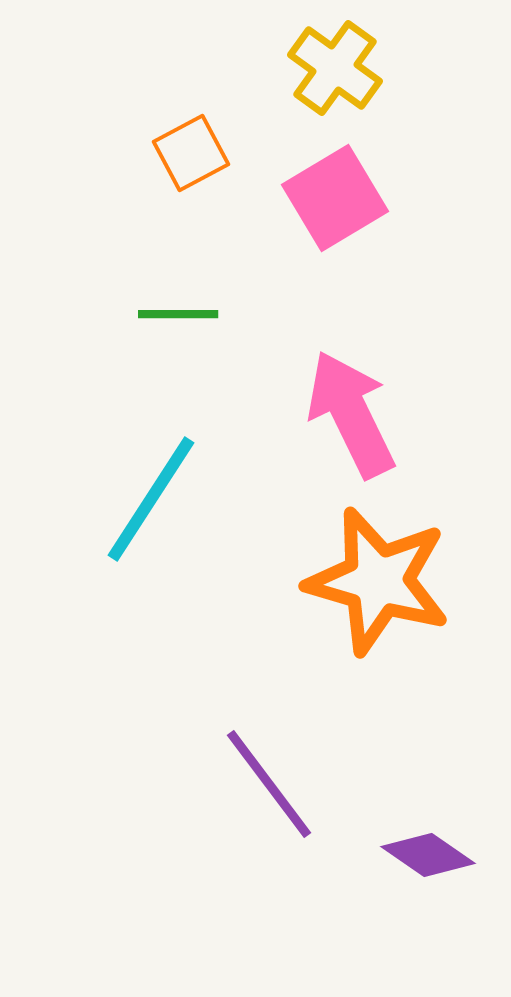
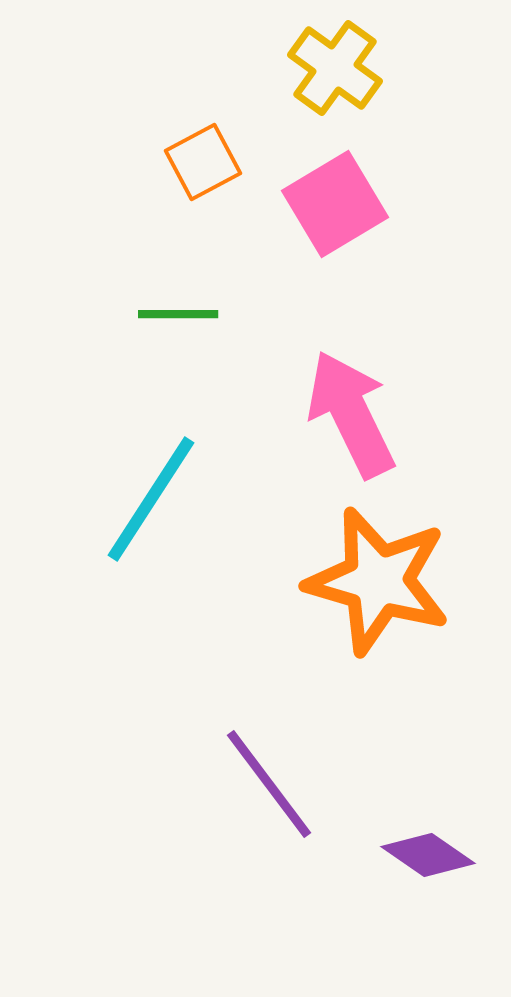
orange square: moved 12 px right, 9 px down
pink square: moved 6 px down
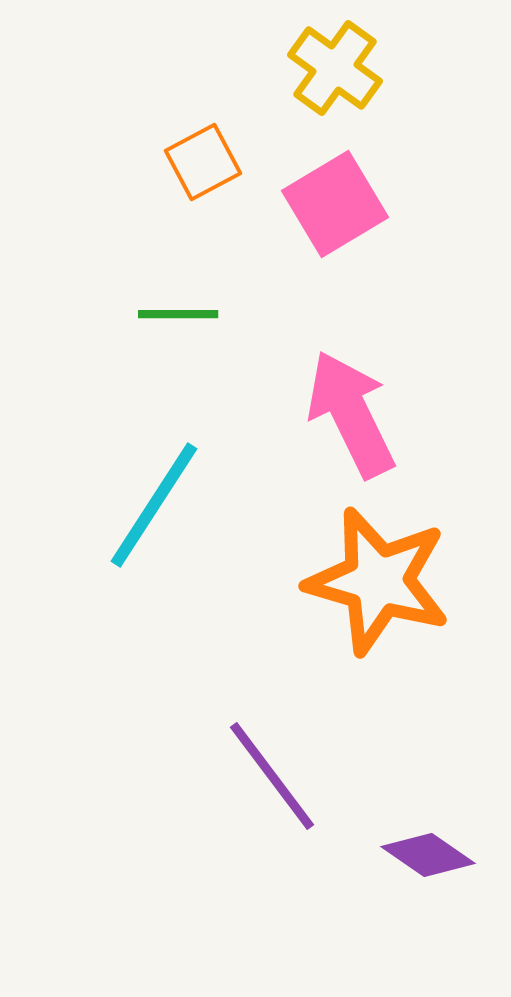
cyan line: moved 3 px right, 6 px down
purple line: moved 3 px right, 8 px up
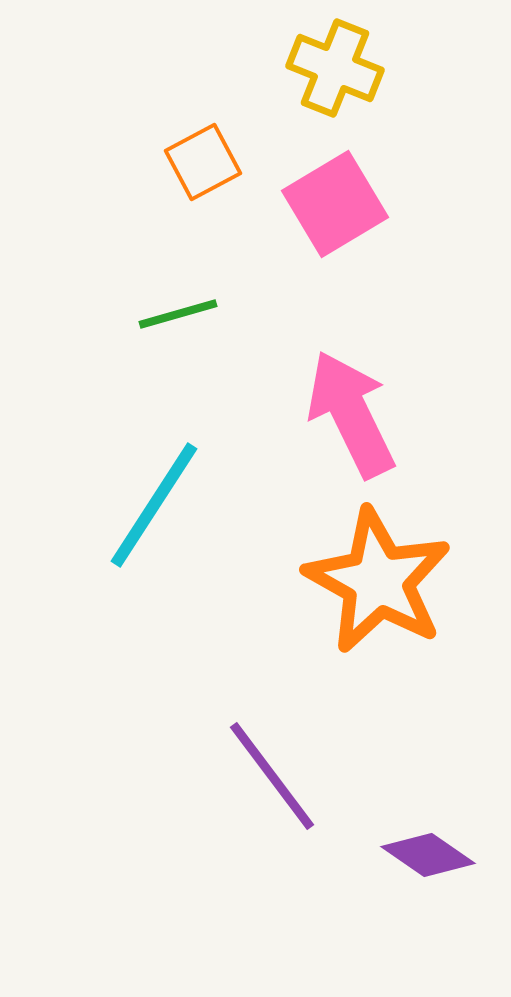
yellow cross: rotated 14 degrees counterclockwise
green line: rotated 16 degrees counterclockwise
orange star: rotated 13 degrees clockwise
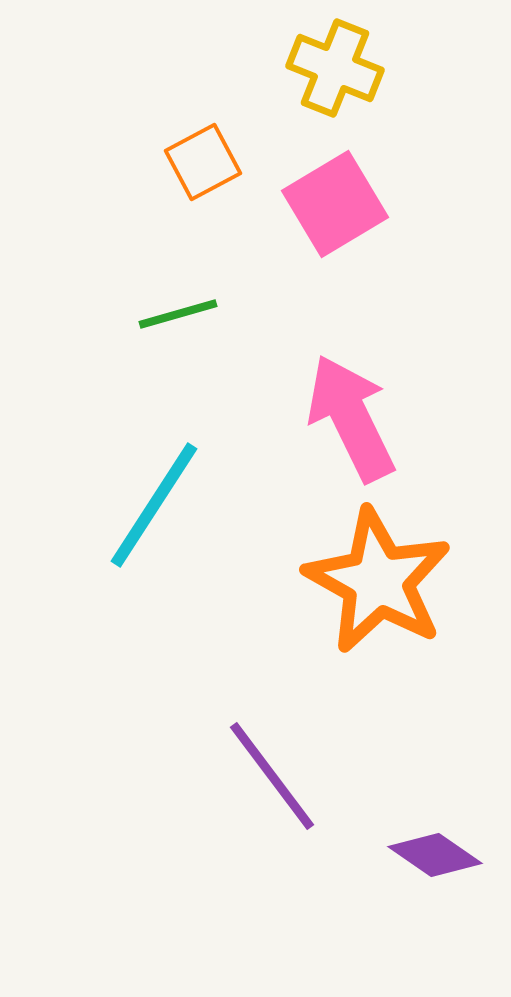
pink arrow: moved 4 px down
purple diamond: moved 7 px right
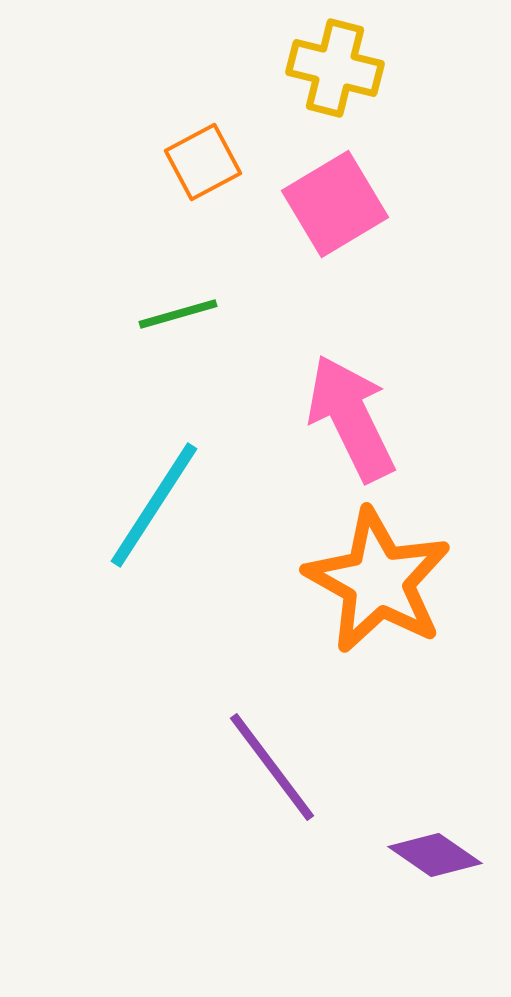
yellow cross: rotated 8 degrees counterclockwise
purple line: moved 9 px up
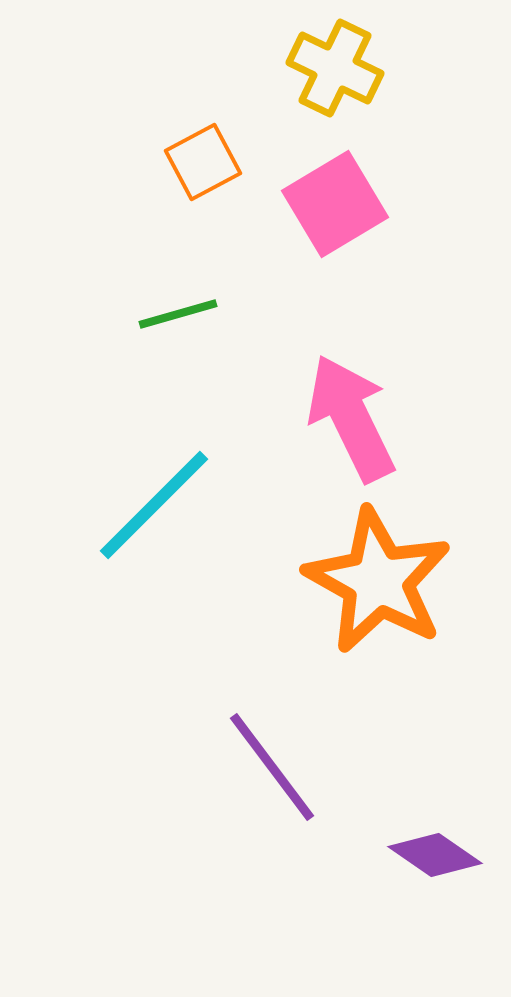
yellow cross: rotated 12 degrees clockwise
cyan line: rotated 12 degrees clockwise
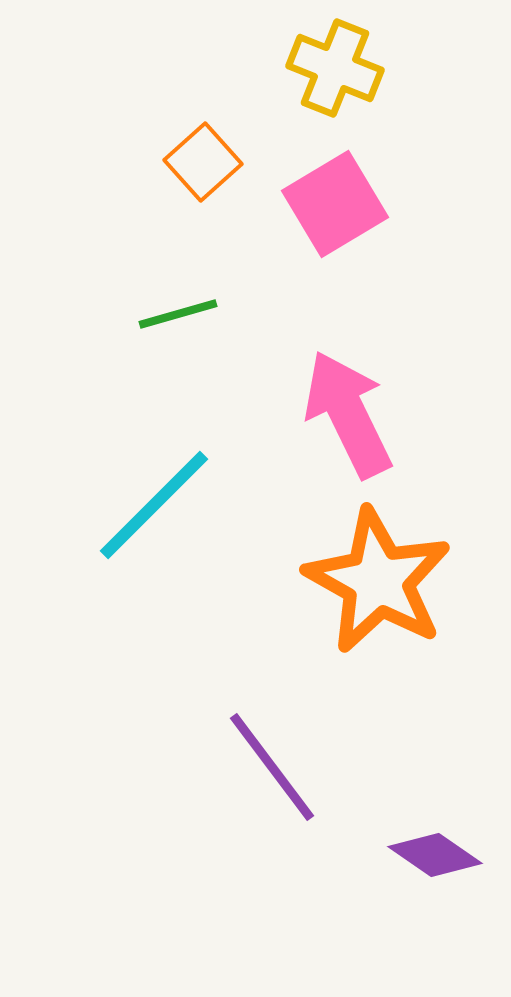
yellow cross: rotated 4 degrees counterclockwise
orange square: rotated 14 degrees counterclockwise
pink arrow: moved 3 px left, 4 px up
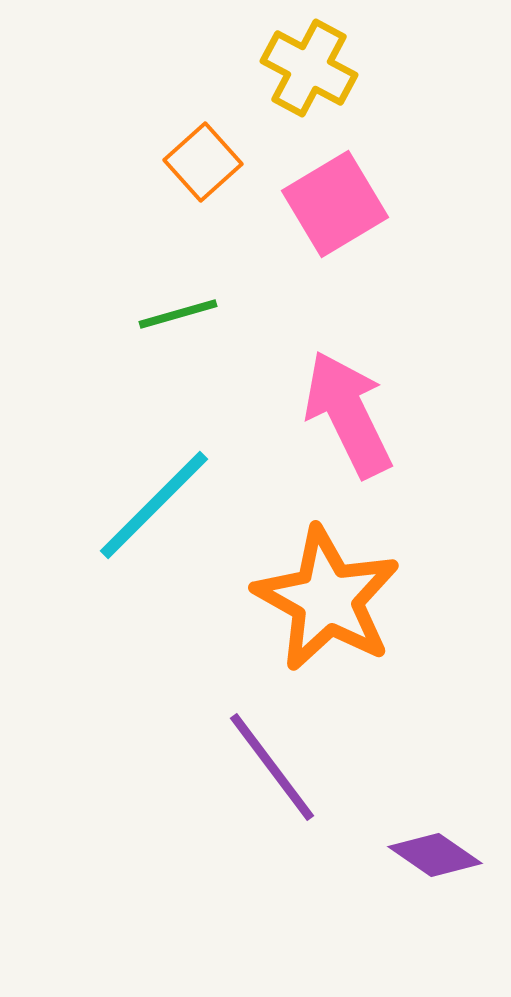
yellow cross: moved 26 px left; rotated 6 degrees clockwise
orange star: moved 51 px left, 18 px down
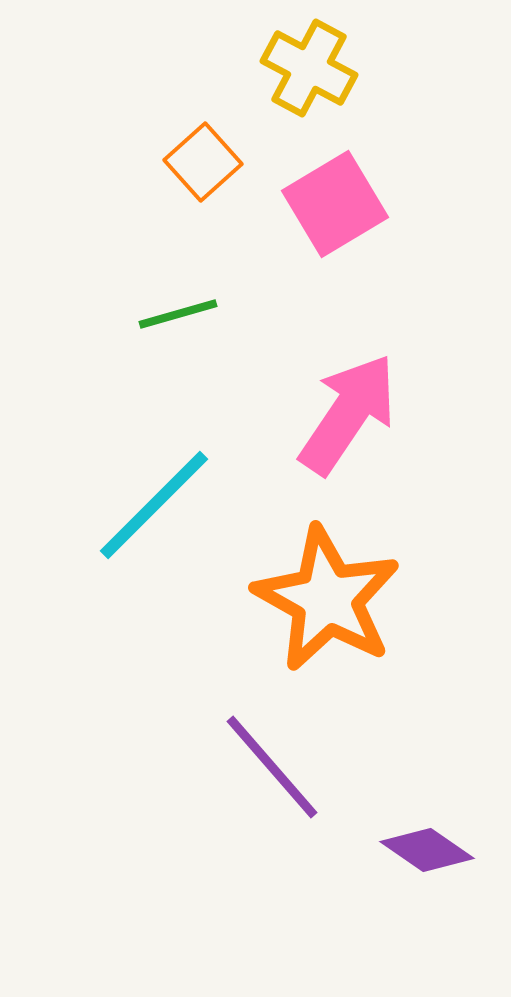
pink arrow: rotated 60 degrees clockwise
purple line: rotated 4 degrees counterclockwise
purple diamond: moved 8 px left, 5 px up
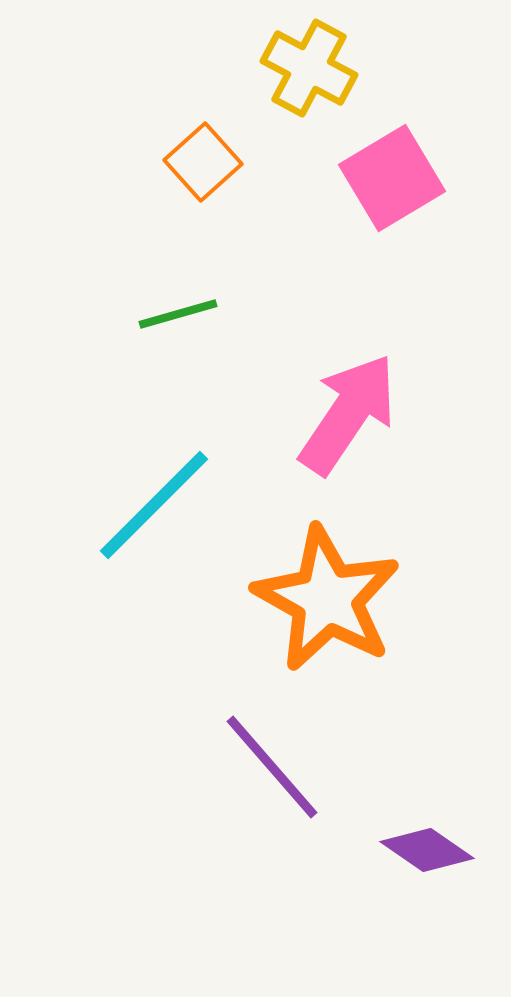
pink square: moved 57 px right, 26 px up
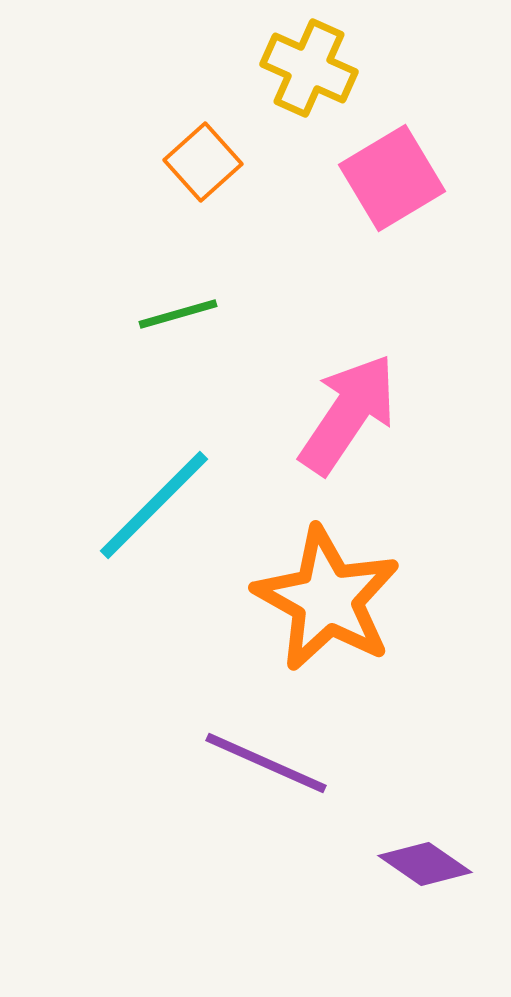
yellow cross: rotated 4 degrees counterclockwise
purple line: moved 6 px left, 4 px up; rotated 25 degrees counterclockwise
purple diamond: moved 2 px left, 14 px down
